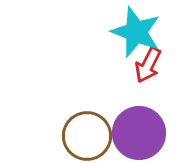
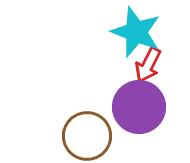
purple circle: moved 26 px up
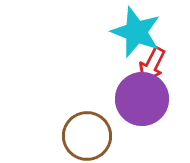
red arrow: moved 4 px right
purple circle: moved 3 px right, 8 px up
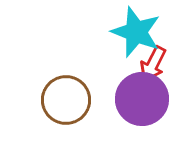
red arrow: moved 1 px right, 1 px up
brown circle: moved 21 px left, 36 px up
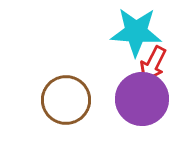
cyan star: rotated 18 degrees counterclockwise
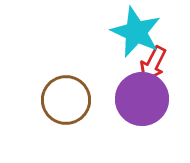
cyan star: rotated 21 degrees clockwise
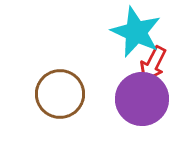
brown circle: moved 6 px left, 6 px up
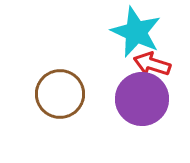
red arrow: moved 1 px left; rotated 81 degrees clockwise
